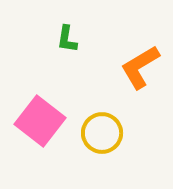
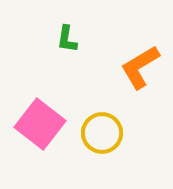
pink square: moved 3 px down
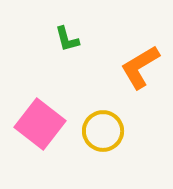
green L-shape: rotated 24 degrees counterclockwise
yellow circle: moved 1 px right, 2 px up
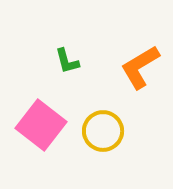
green L-shape: moved 22 px down
pink square: moved 1 px right, 1 px down
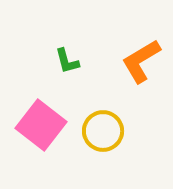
orange L-shape: moved 1 px right, 6 px up
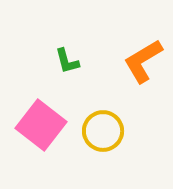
orange L-shape: moved 2 px right
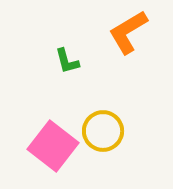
orange L-shape: moved 15 px left, 29 px up
pink square: moved 12 px right, 21 px down
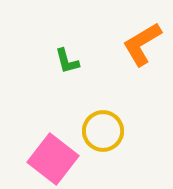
orange L-shape: moved 14 px right, 12 px down
pink square: moved 13 px down
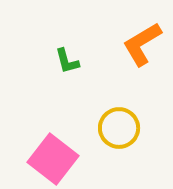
yellow circle: moved 16 px right, 3 px up
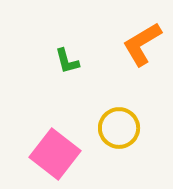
pink square: moved 2 px right, 5 px up
